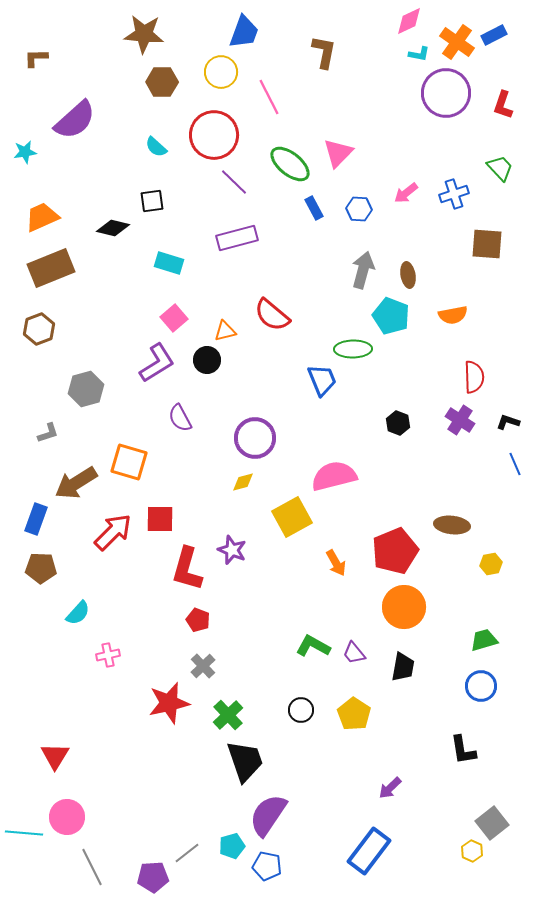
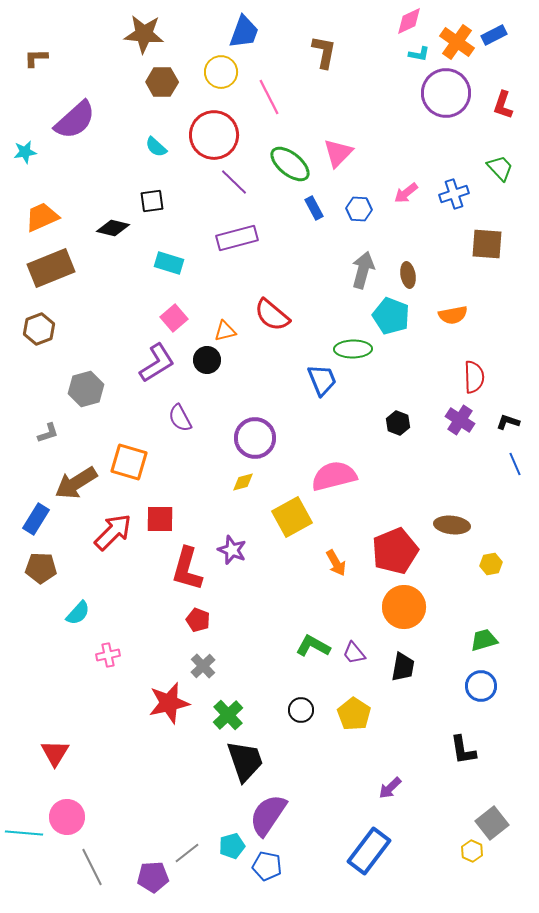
blue rectangle at (36, 519): rotated 12 degrees clockwise
red triangle at (55, 756): moved 3 px up
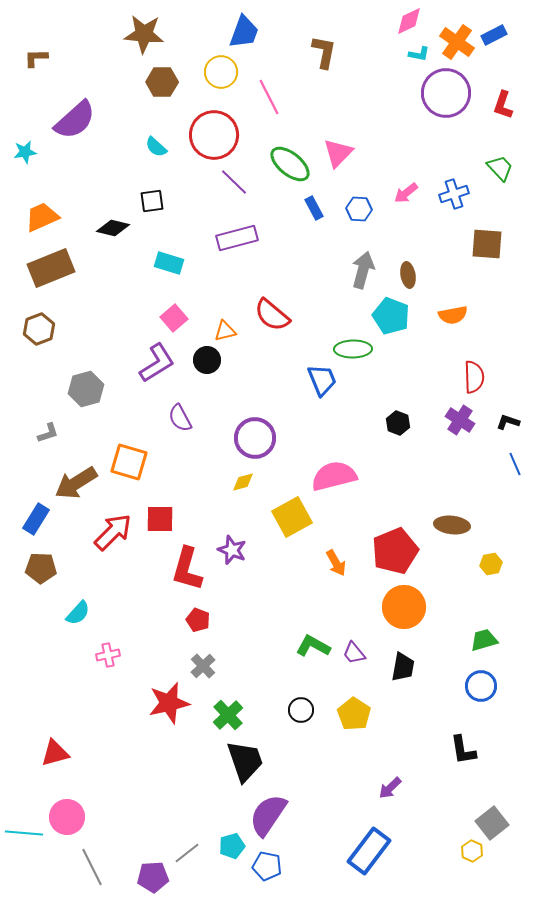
red triangle at (55, 753): rotated 44 degrees clockwise
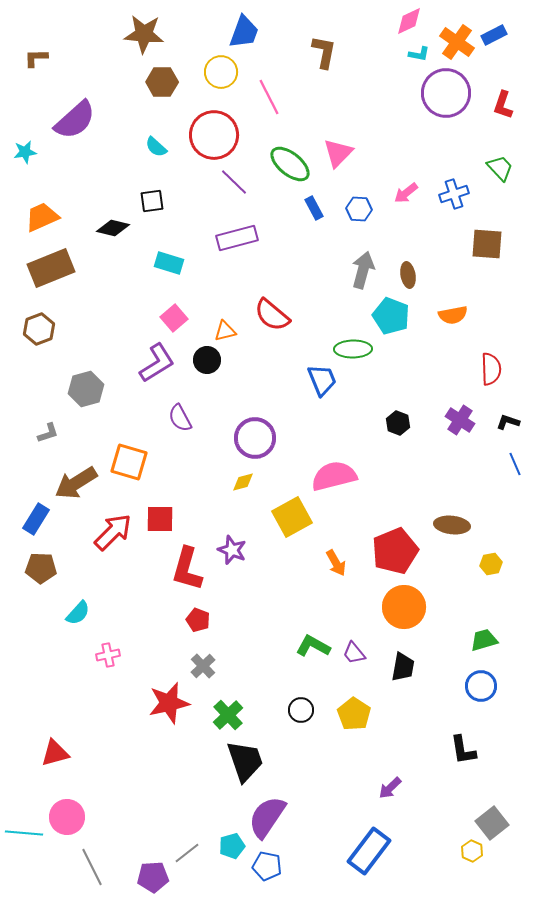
red semicircle at (474, 377): moved 17 px right, 8 px up
purple semicircle at (268, 815): moved 1 px left, 2 px down
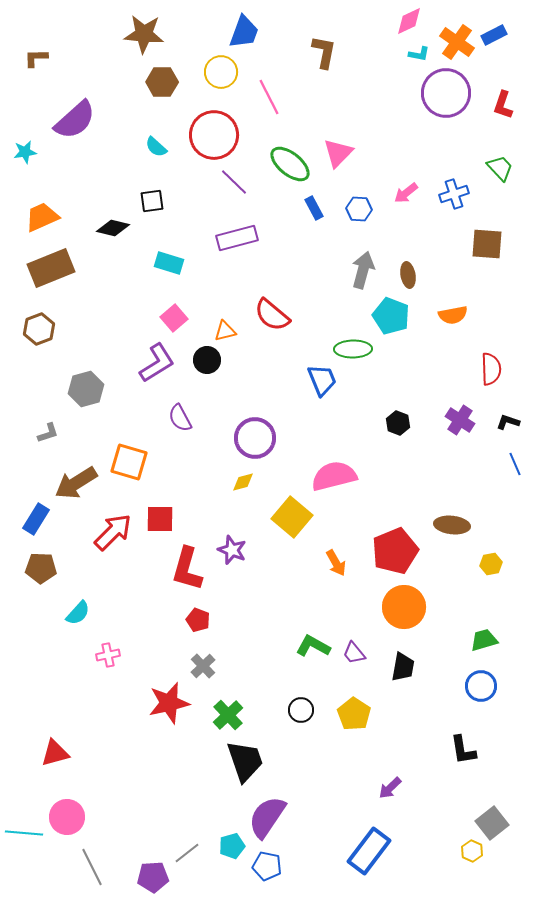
yellow square at (292, 517): rotated 21 degrees counterclockwise
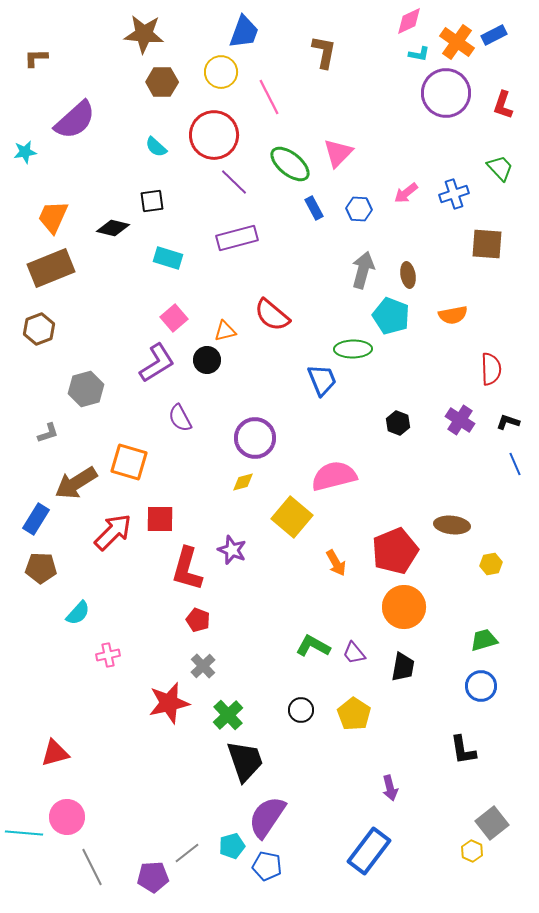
orange trapezoid at (42, 217): moved 11 px right; rotated 42 degrees counterclockwise
cyan rectangle at (169, 263): moved 1 px left, 5 px up
purple arrow at (390, 788): rotated 60 degrees counterclockwise
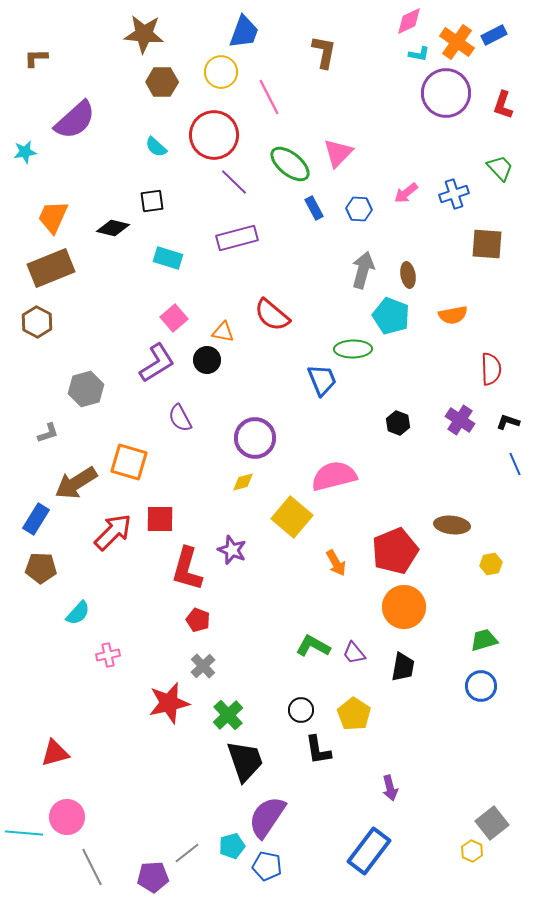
brown hexagon at (39, 329): moved 2 px left, 7 px up; rotated 12 degrees counterclockwise
orange triangle at (225, 331): moved 2 px left, 1 px down; rotated 25 degrees clockwise
black L-shape at (463, 750): moved 145 px left
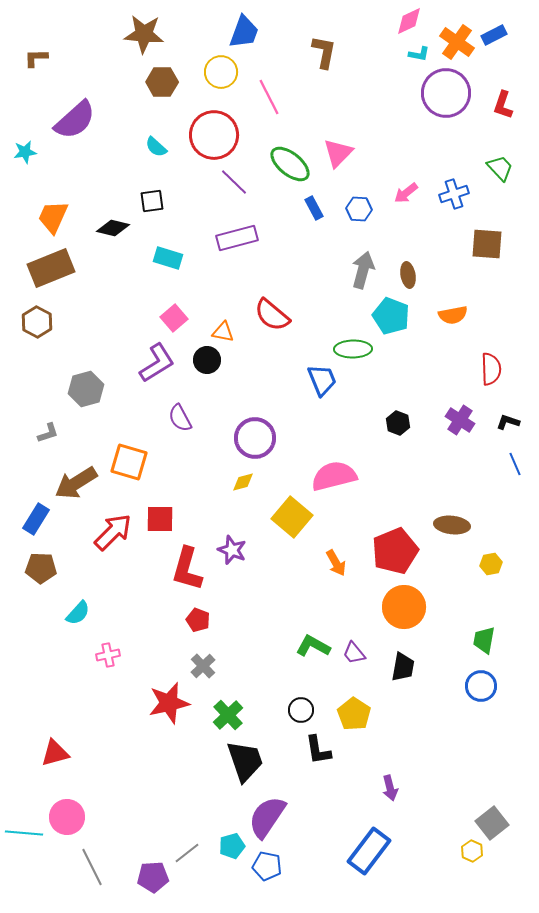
green trapezoid at (484, 640): rotated 64 degrees counterclockwise
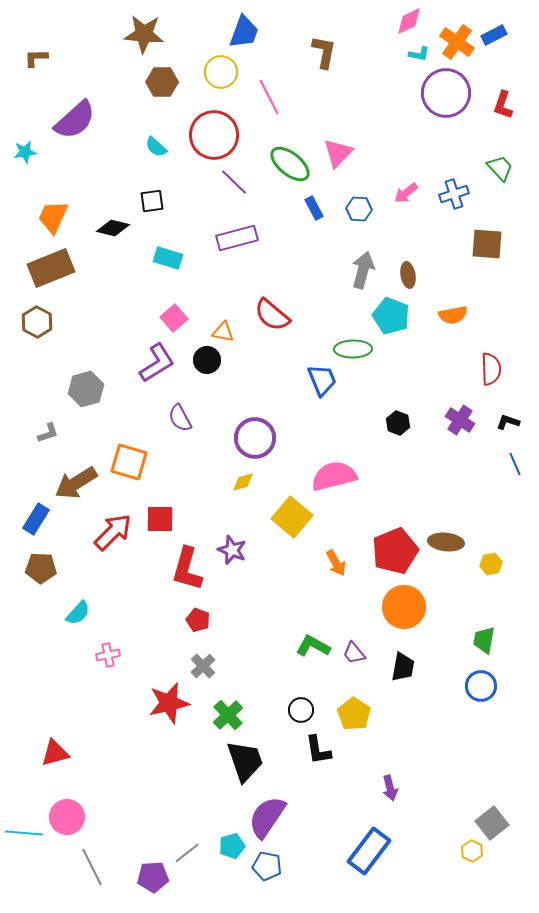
brown ellipse at (452, 525): moved 6 px left, 17 px down
